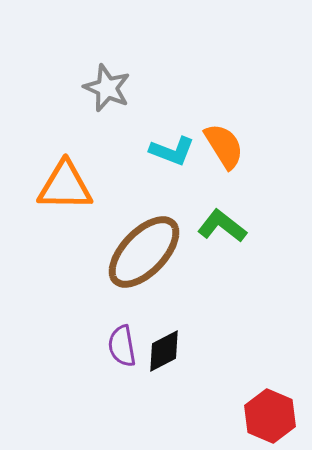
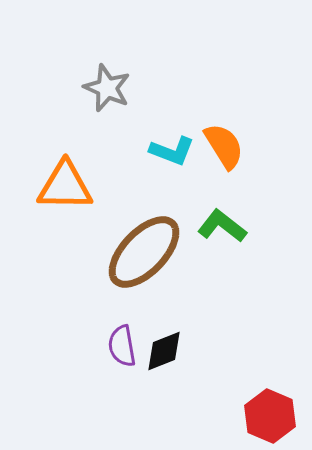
black diamond: rotated 6 degrees clockwise
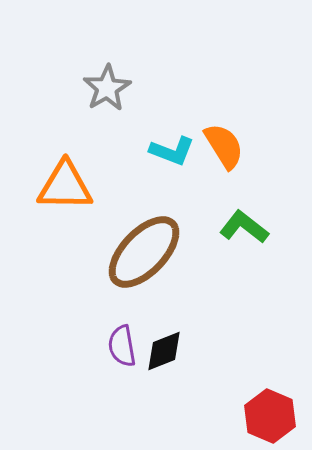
gray star: rotated 18 degrees clockwise
green L-shape: moved 22 px right, 1 px down
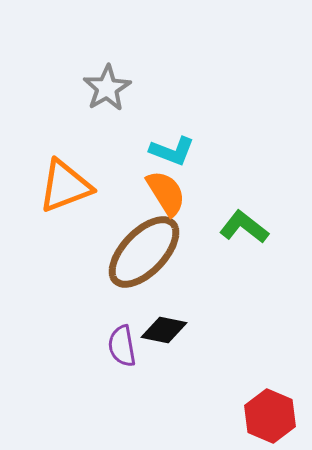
orange semicircle: moved 58 px left, 47 px down
orange triangle: rotated 22 degrees counterclockwise
black diamond: moved 21 px up; rotated 33 degrees clockwise
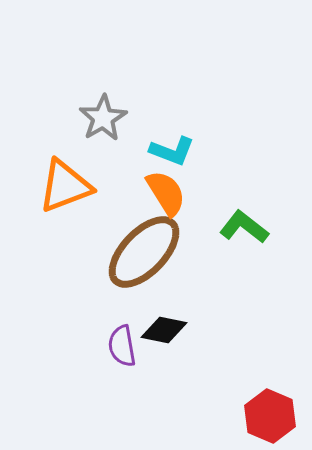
gray star: moved 4 px left, 30 px down
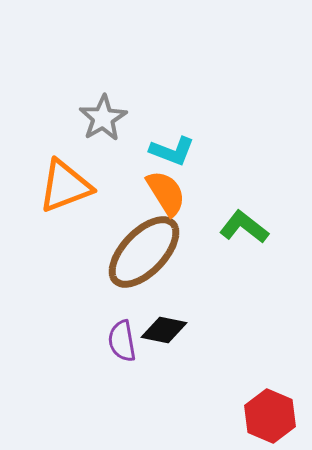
purple semicircle: moved 5 px up
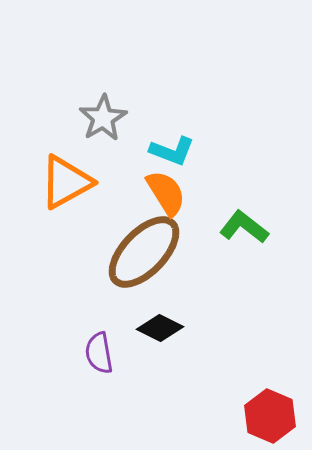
orange triangle: moved 1 px right, 4 px up; rotated 8 degrees counterclockwise
black diamond: moved 4 px left, 2 px up; rotated 15 degrees clockwise
purple semicircle: moved 23 px left, 12 px down
